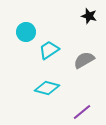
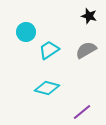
gray semicircle: moved 2 px right, 10 px up
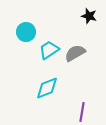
gray semicircle: moved 11 px left, 3 px down
cyan diamond: rotated 35 degrees counterclockwise
purple line: rotated 42 degrees counterclockwise
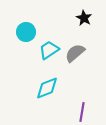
black star: moved 5 px left, 2 px down; rotated 14 degrees clockwise
gray semicircle: rotated 10 degrees counterclockwise
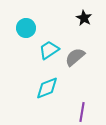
cyan circle: moved 4 px up
gray semicircle: moved 4 px down
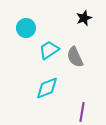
black star: rotated 21 degrees clockwise
gray semicircle: rotated 75 degrees counterclockwise
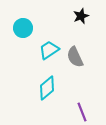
black star: moved 3 px left, 2 px up
cyan circle: moved 3 px left
cyan diamond: rotated 20 degrees counterclockwise
purple line: rotated 30 degrees counterclockwise
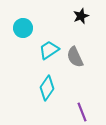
cyan diamond: rotated 15 degrees counterclockwise
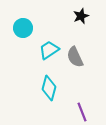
cyan diamond: moved 2 px right; rotated 20 degrees counterclockwise
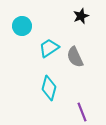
cyan circle: moved 1 px left, 2 px up
cyan trapezoid: moved 2 px up
